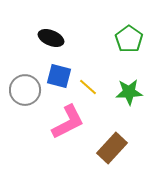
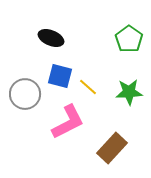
blue square: moved 1 px right
gray circle: moved 4 px down
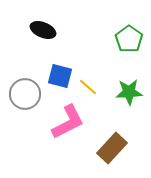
black ellipse: moved 8 px left, 8 px up
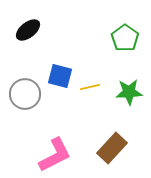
black ellipse: moved 15 px left; rotated 60 degrees counterclockwise
green pentagon: moved 4 px left, 1 px up
yellow line: moved 2 px right; rotated 54 degrees counterclockwise
pink L-shape: moved 13 px left, 33 px down
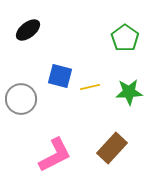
gray circle: moved 4 px left, 5 px down
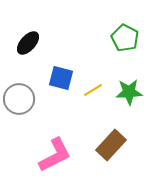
black ellipse: moved 13 px down; rotated 10 degrees counterclockwise
green pentagon: rotated 8 degrees counterclockwise
blue square: moved 1 px right, 2 px down
yellow line: moved 3 px right, 3 px down; rotated 18 degrees counterclockwise
gray circle: moved 2 px left
brown rectangle: moved 1 px left, 3 px up
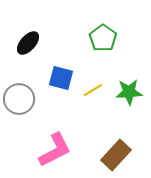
green pentagon: moved 22 px left; rotated 8 degrees clockwise
brown rectangle: moved 5 px right, 10 px down
pink L-shape: moved 5 px up
